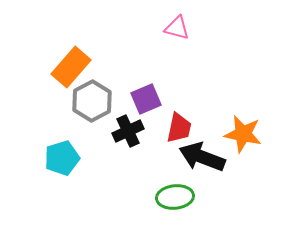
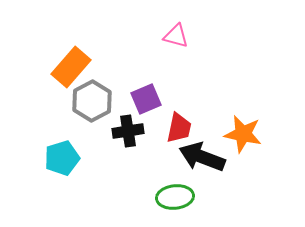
pink triangle: moved 1 px left, 8 px down
black cross: rotated 16 degrees clockwise
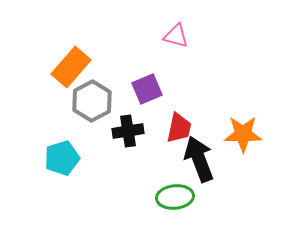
purple square: moved 1 px right, 10 px up
orange star: rotated 12 degrees counterclockwise
black arrow: moved 3 px left, 2 px down; rotated 48 degrees clockwise
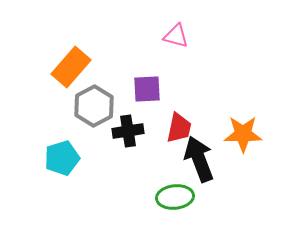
purple square: rotated 20 degrees clockwise
gray hexagon: moved 2 px right, 5 px down
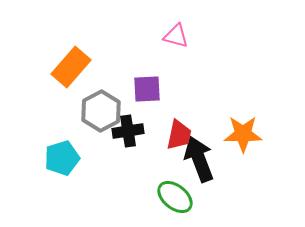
gray hexagon: moved 7 px right, 5 px down
red trapezoid: moved 7 px down
green ellipse: rotated 45 degrees clockwise
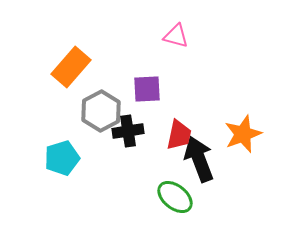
orange star: rotated 21 degrees counterclockwise
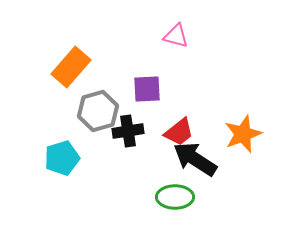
gray hexagon: moved 3 px left; rotated 12 degrees clockwise
red trapezoid: moved 3 px up; rotated 40 degrees clockwise
black arrow: moved 4 px left; rotated 36 degrees counterclockwise
green ellipse: rotated 39 degrees counterclockwise
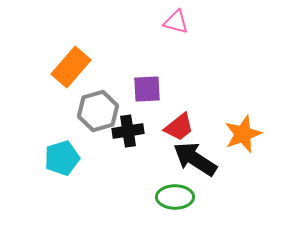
pink triangle: moved 14 px up
red trapezoid: moved 5 px up
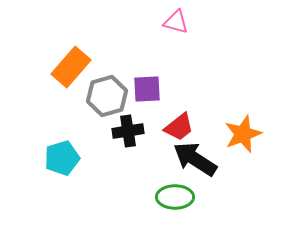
gray hexagon: moved 9 px right, 15 px up
